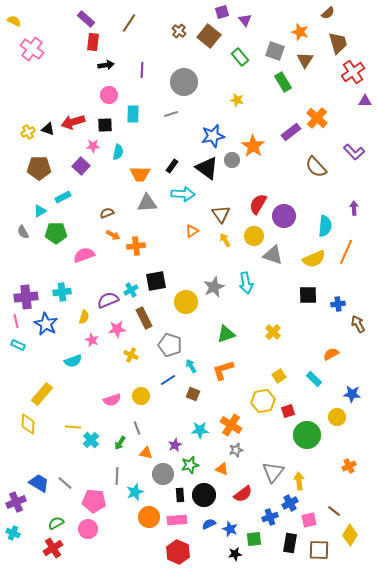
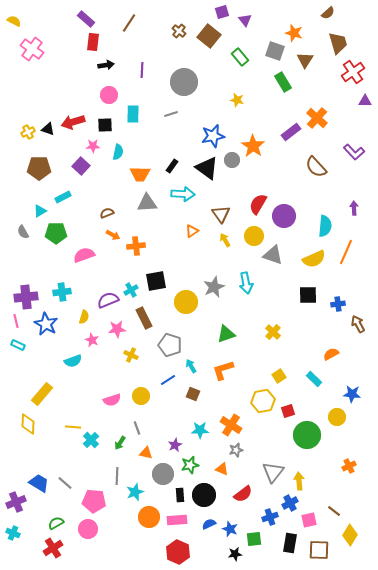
orange star at (300, 32): moved 6 px left, 1 px down
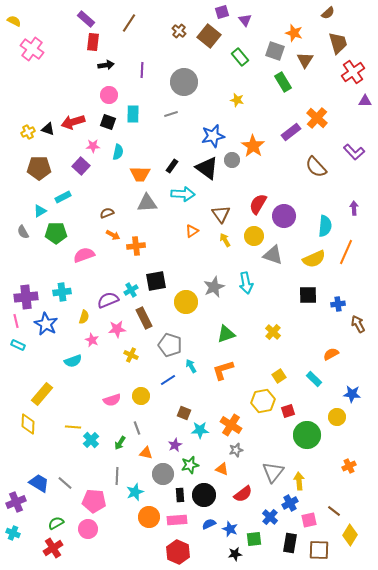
black square at (105, 125): moved 3 px right, 3 px up; rotated 21 degrees clockwise
brown square at (193, 394): moved 9 px left, 19 px down
blue cross at (270, 517): rotated 28 degrees counterclockwise
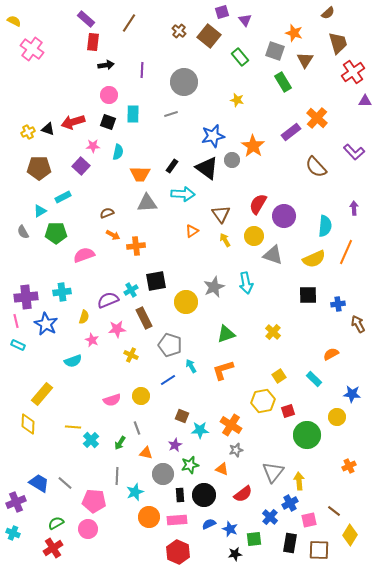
brown square at (184, 413): moved 2 px left, 3 px down
